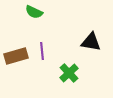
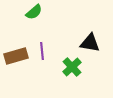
green semicircle: rotated 66 degrees counterclockwise
black triangle: moved 1 px left, 1 px down
green cross: moved 3 px right, 6 px up
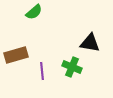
purple line: moved 20 px down
brown rectangle: moved 1 px up
green cross: rotated 24 degrees counterclockwise
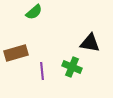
brown rectangle: moved 2 px up
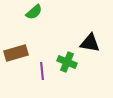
green cross: moved 5 px left, 5 px up
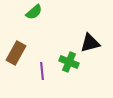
black triangle: rotated 25 degrees counterclockwise
brown rectangle: rotated 45 degrees counterclockwise
green cross: moved 2 px right
